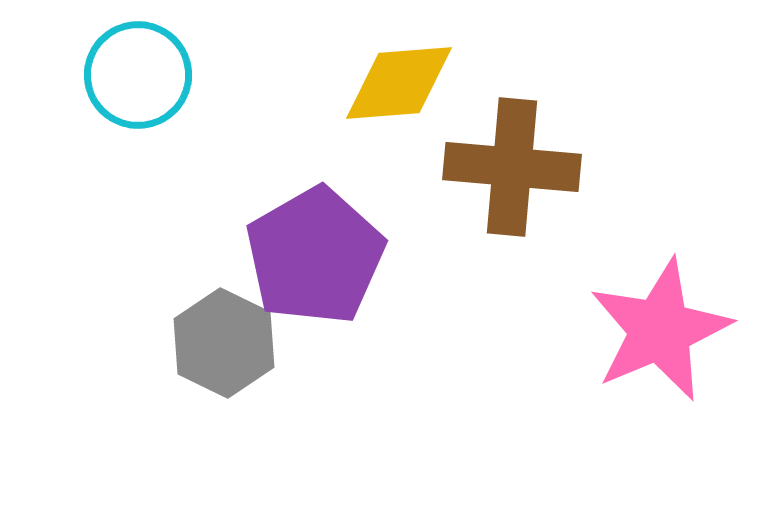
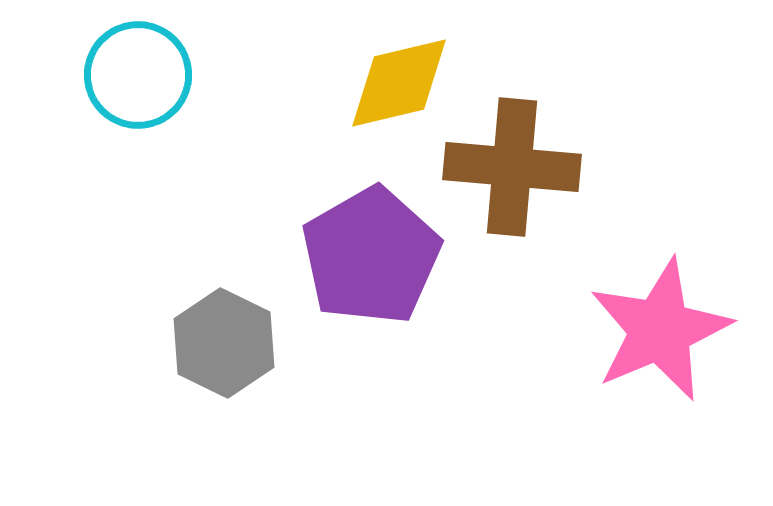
yellow diamond: rotated 9 degrees counterclockwise
purple pentagon: moved 56 px right
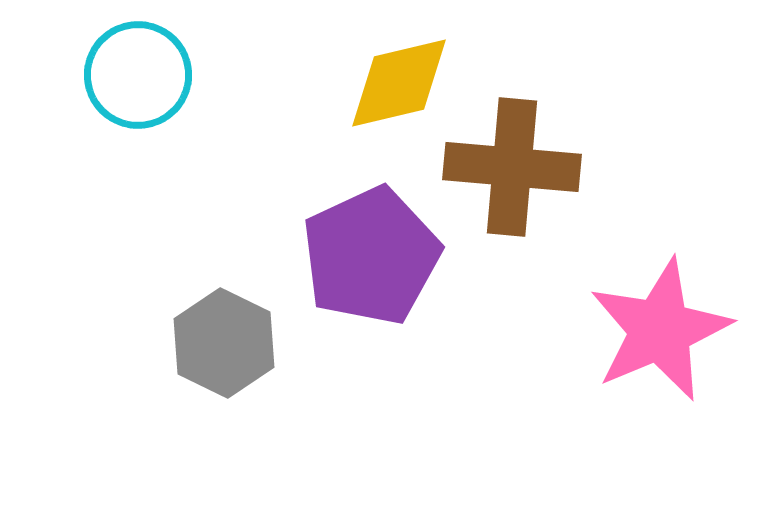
purple pentagon: rotated 5 degrees clockwise
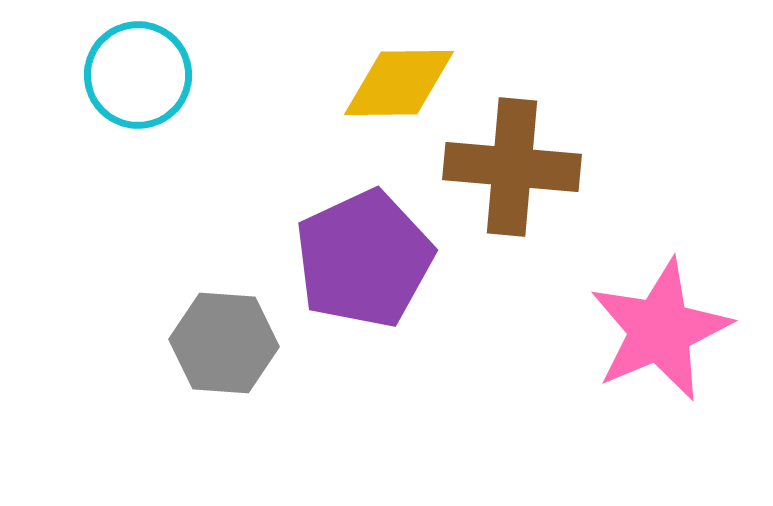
yellow diamond: rotated 13 degrees clockwise
purple pentagon: moved 7 px left, 3 px down
gray hexagon: rotated 22 degrees counterclockwise
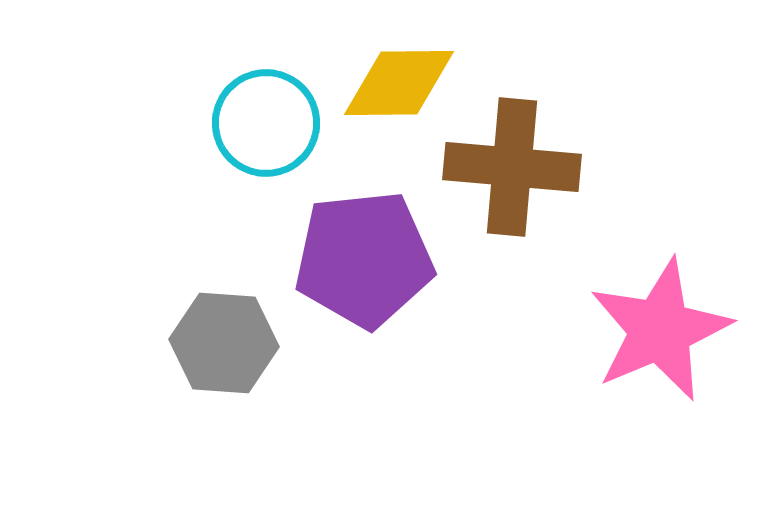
cyan circle: moved 128 px right, 48 px down
purple pentagon: rotated 19 degrees clockwise
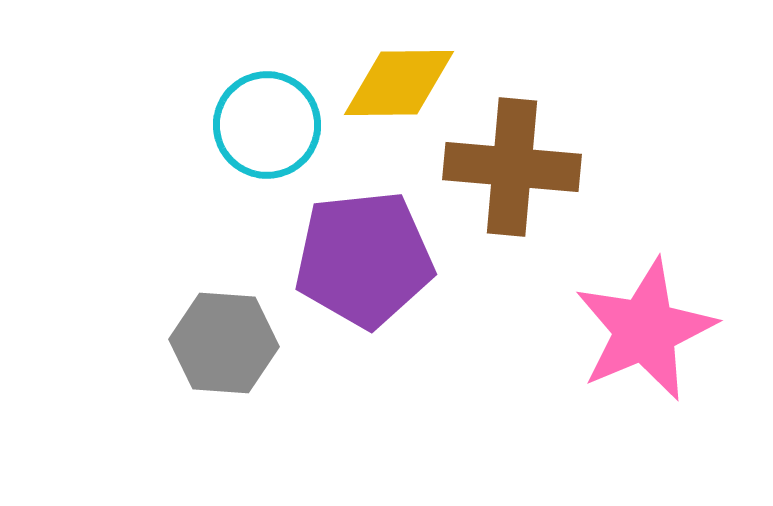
cyan circle: moved 1 px right, 2 px down
pink star: moved 15 px left
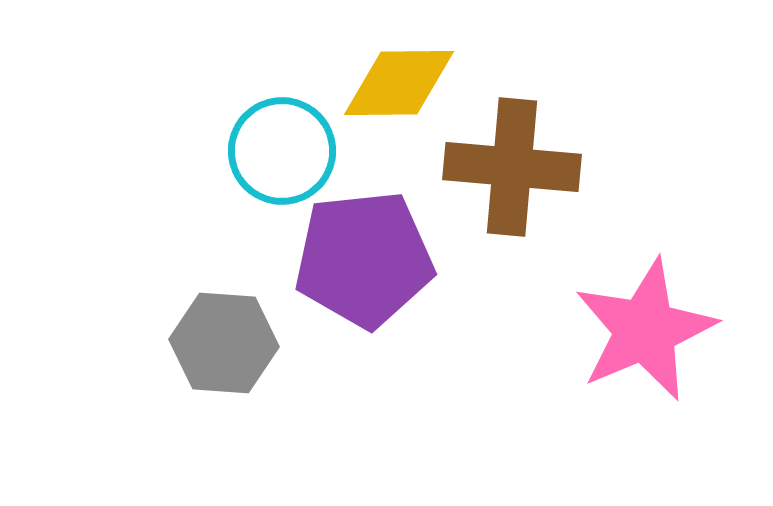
cyan circle: moved 15 px right, 26 px down
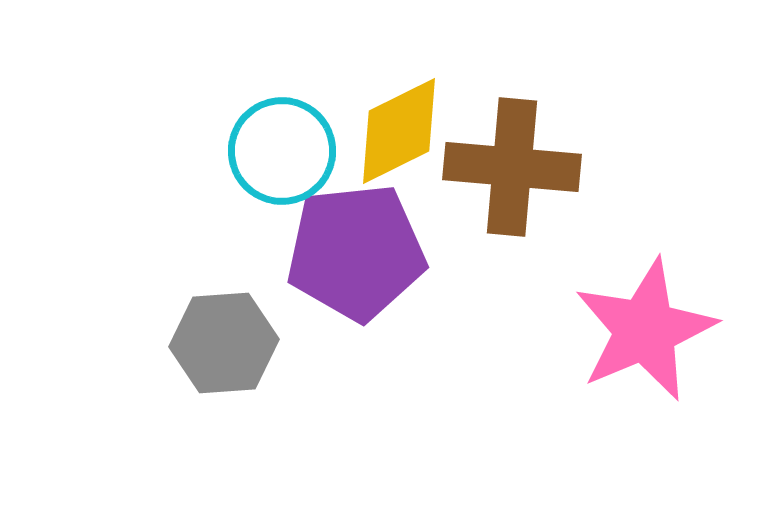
yellow diamond: moved 48 px down; rotated 26 degrees counterclockwise
purple pentagon: moved 8 px left, 7 px up
gray hexagon: rotated 8 degrees counterclockwise
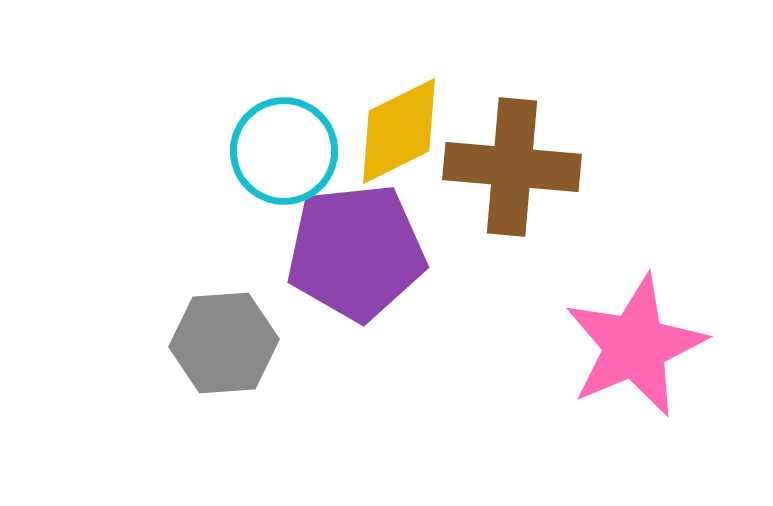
cyan circle: moved 2 px right
pink star: moved 10 px left, 16 px down
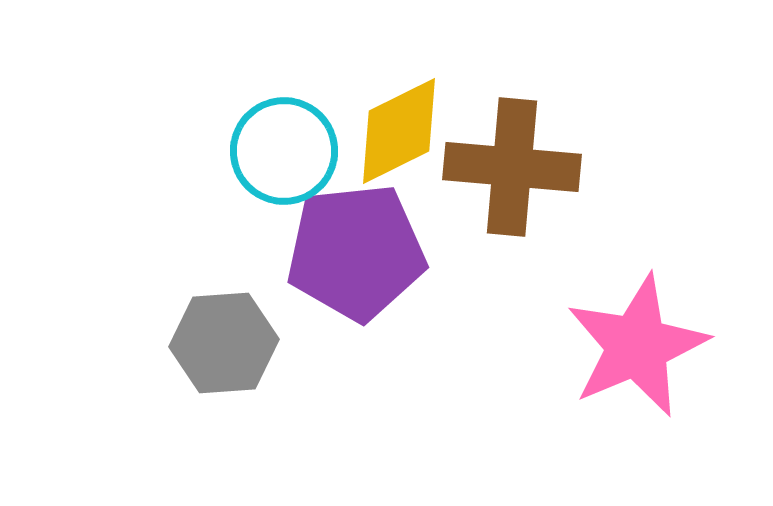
pink star: moved 2 px right
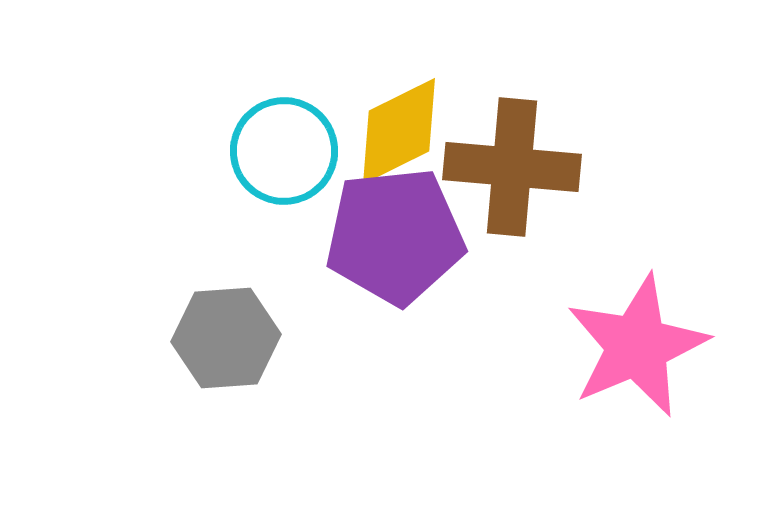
purple pentagon: moved 39 px right, 16 px up
gray hexagon: moved 2 px right, 5 px up
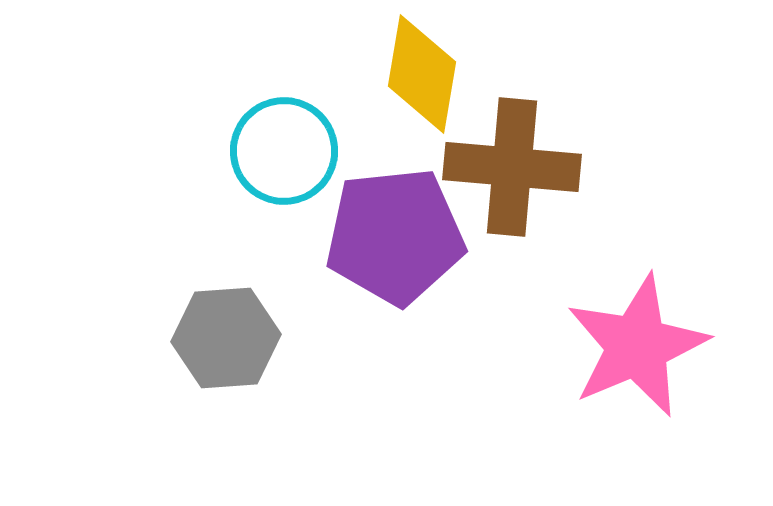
yellow diamond: moved 23 px right, 57 px up; rotated 54 degrees counterclockwise
